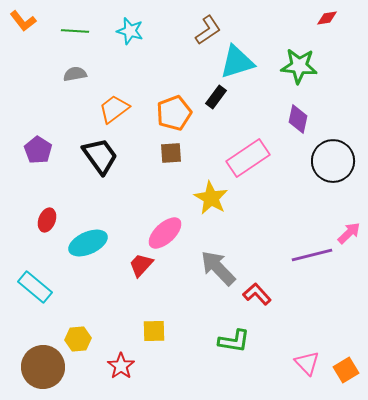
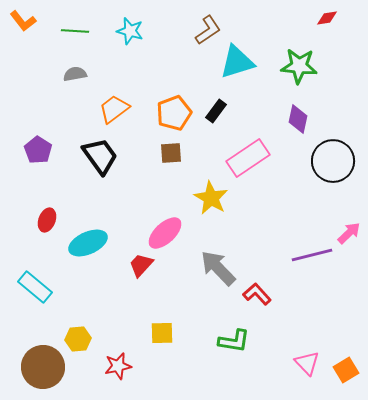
black rectangle: moved 14 px down
yellow square: moved 8 px right, 2 px down
red star: moved 3 px left; rotated 24 degrees clockwise
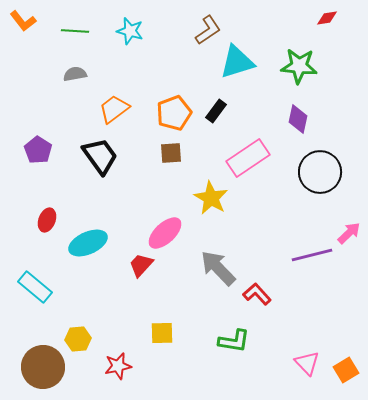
black circle: moved 13 px left, 11 px down
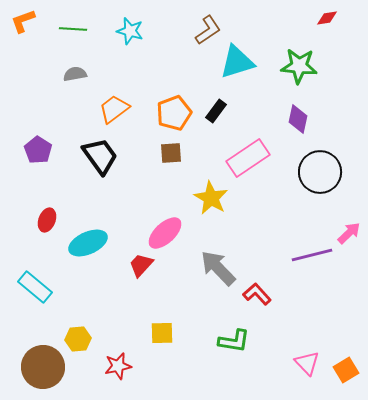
orange L-shape: rotated 108 degrees clockwise
green line: moved 2 px left, 2 px up
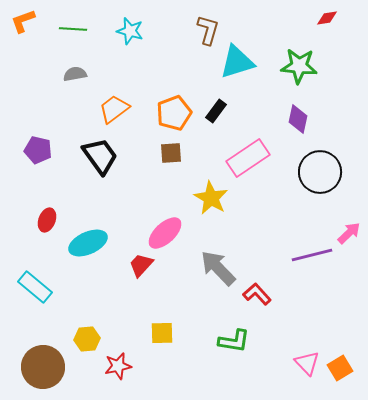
brown L-shape: rotated 40 degrees counterclockwise
purple pentagon: rotated 20 degrees counterclockwise
yellow hexagon: moved 9 px right
orange square: moved 6 px left, 2 px up
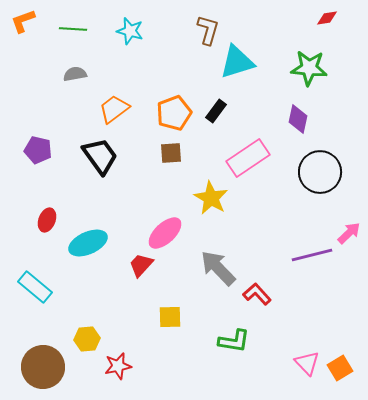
green star: moved 10 px right, 2 px down
yellow square: moved 8 px right, 16 px up
